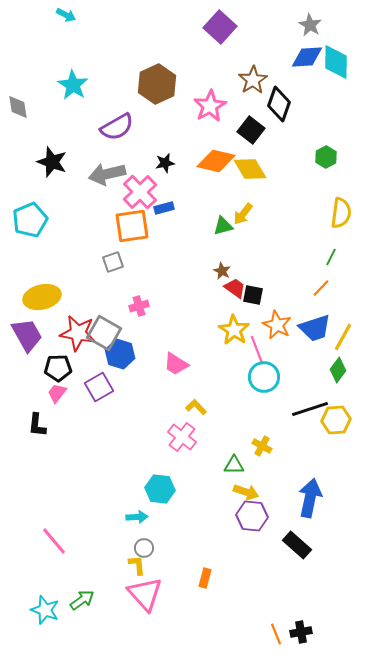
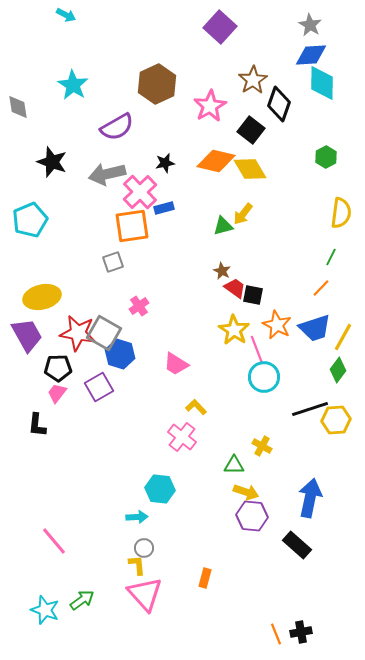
blue diamond at (307, 57): moved 4 px right, 2 px up
cyan diamond at (336, 62): moved 14 px left, 21 px down
pink cross at (139, 306): rotated 18 degrees counterclockwise
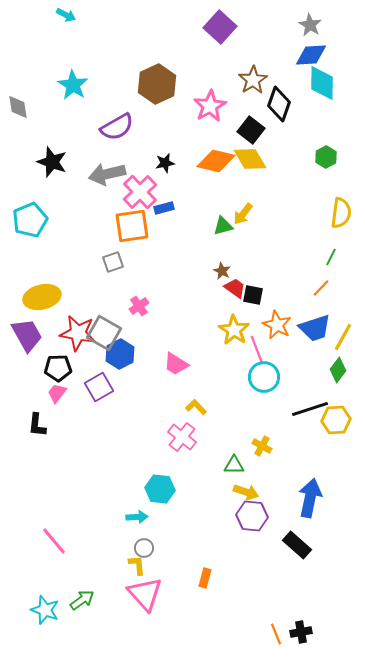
yellow diamond at (250, 169): moved 10 px up
blue hexagon at (120, 354): rotated 16 degrees clockwise
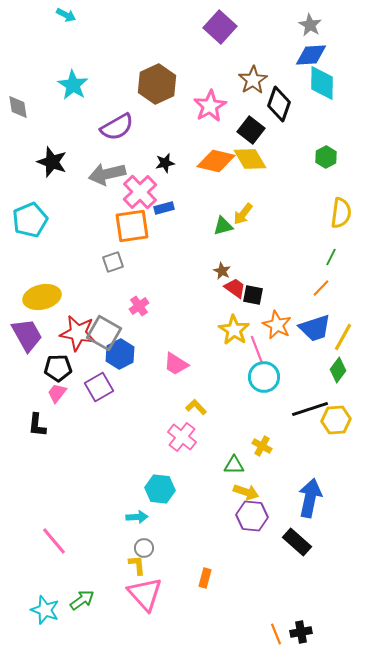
black rectangle at (297, 545): moved 3 px up
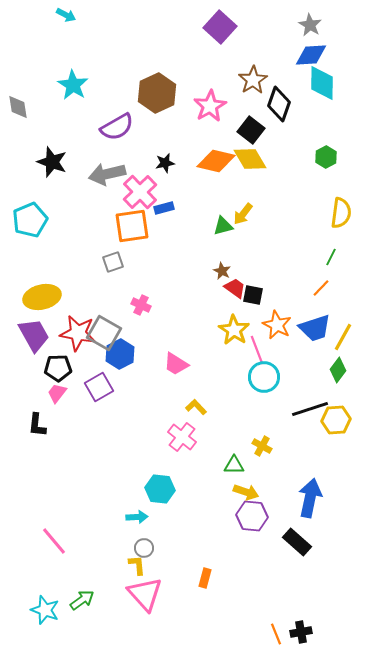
brown hexagon at (157, 84): moved 9 px down
pink cross at (139, 306): moved 2 px right, 1 px up; rotated 30 degrees counterclockwise
purple trapezoid at (27, 335): moved 7 px right
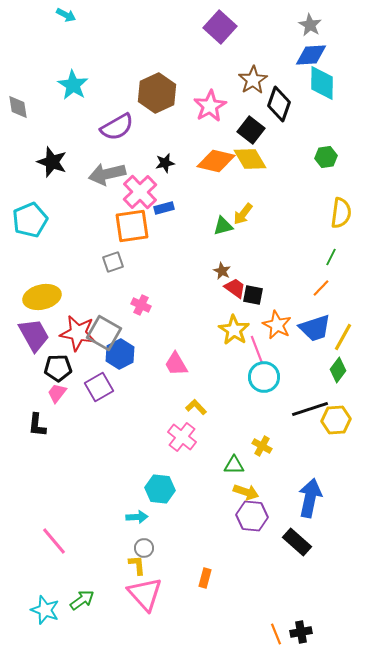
green hexagon at (326, 157): rotated 20 degrees clockwise
pink trapezoid at (176, 364): rotated 28 degrees clockwise
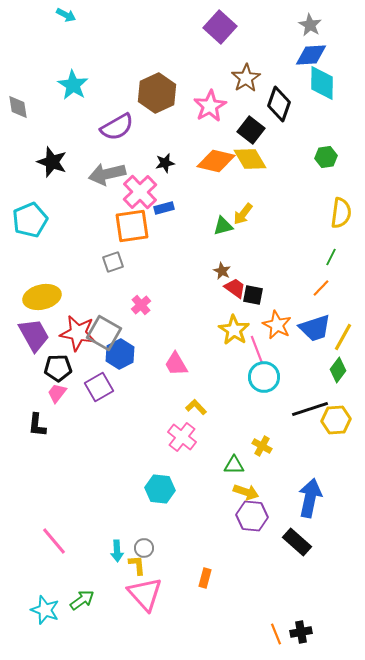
brown star at (253, 80): moved 7 px left, 2 px up
pink cross at (141, 305): rotated 24 degrees clockwise
cyan arrow at (137, 517): moved 20 px left, 34 px down; rotated 90 degrees clockwise
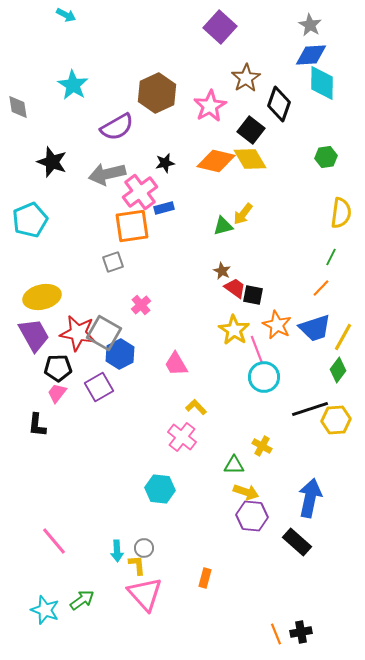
pink cross at (140, 192): rotated 8 degrees clockwise
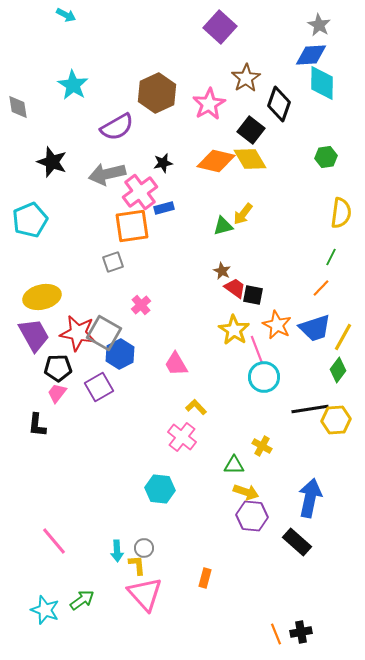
gray star at (310, 25): moved 9 px right
pink star at (210, 106): moved 1 px left, 2 px up
black star at (165, 163): moved 2 px left
black line at (310, 409): rotated 9 degrees clockwise
